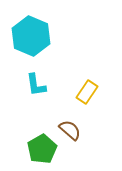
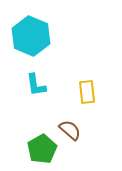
yellow rectangle: rotated 40 degrees counterclockwise
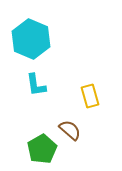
cyan hexagon: moved 3 px down
yellow rectangle: moved 3 px right, 4 px down; rotated 10 degrees counterclockwise
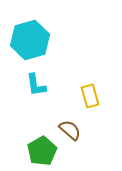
cyan hexagon: moved 1 px left, 1 px down; rotated 21 degrees clockwise
green pentagon: moved 2 px down
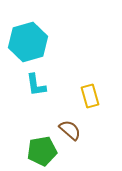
cyan hexagon: moved 2 px left, 2 px down
green pentagon: rotated 20 degrees clockwise
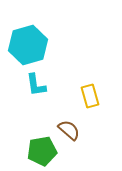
cyan hexagon: moved 3 px down
brown semicircle: moved 1 px left
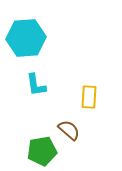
cyan hexagon: moved 2 px left, 7 px up; rotated 12 degrees clockwise
yellow rectangle: moved 1 px left, 1 px down; rotated 20 degrees clockwise
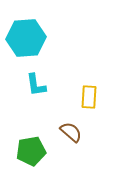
brown semicircle: moved 2 px right, 2 px down
green pentagon: moved 11 px left
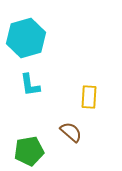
cyan hexagon: rotated 12 degrees counterclockwise
cyan L-shape: moved 6 px left
green pentagon: moved 2 px left
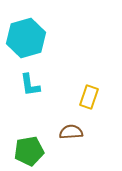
yellow rectangle: rotated 15 degrees clockwise
brown semicircle: rotated 45 degrees counterclockwise
